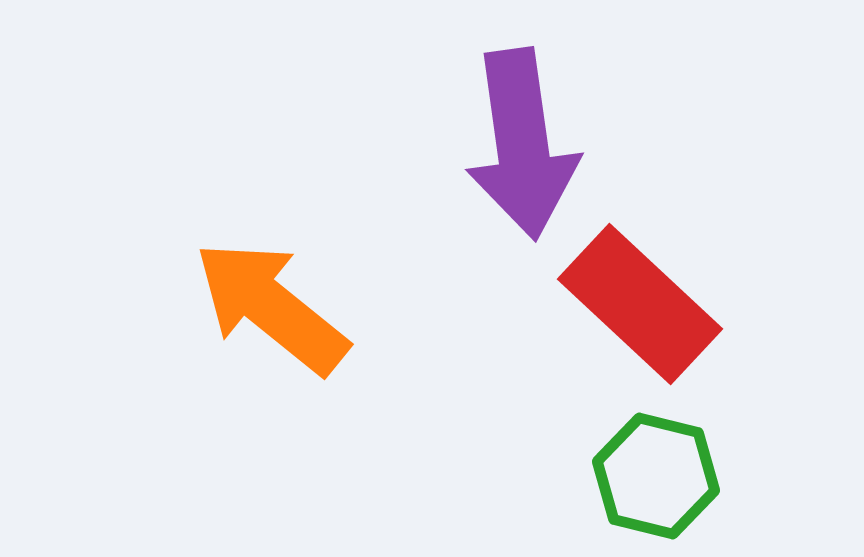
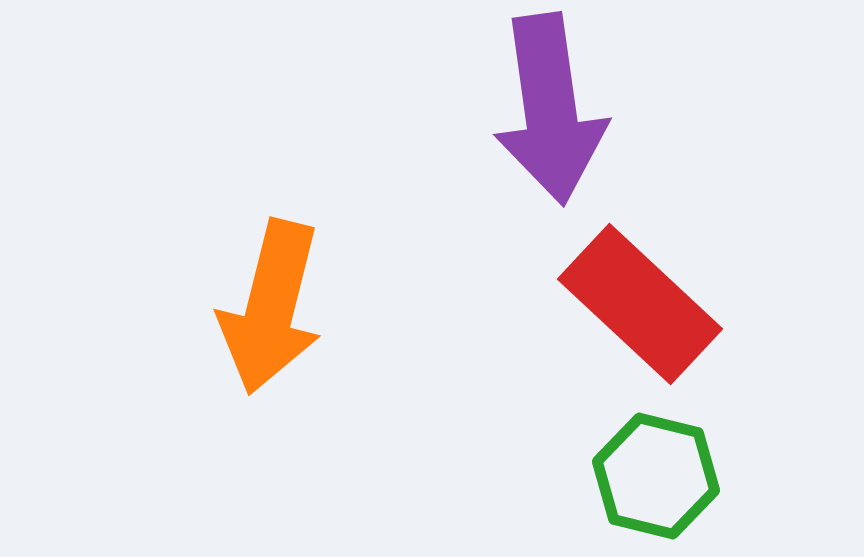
purple arrow: moved 28 px right, 35 px up
orange arrow: rotated 115 degrees counterclockwise
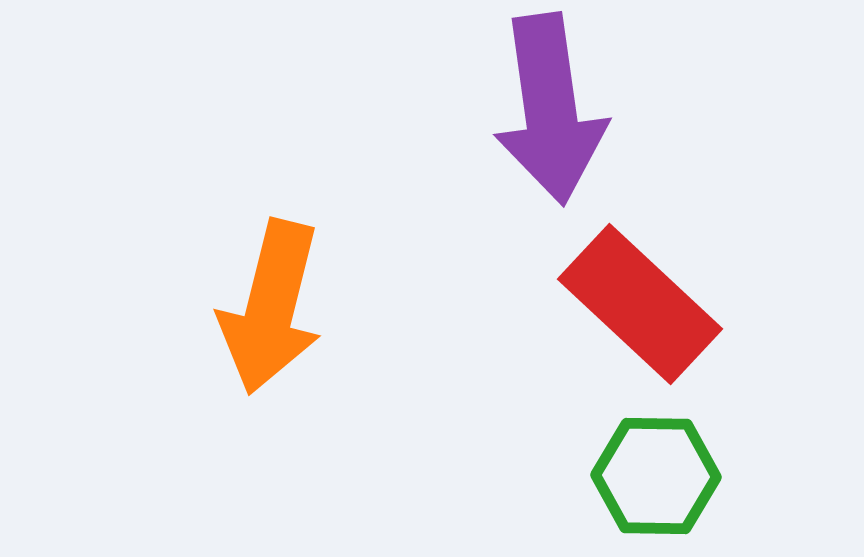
green hexagon: rotated 13 degrees counterclockwise
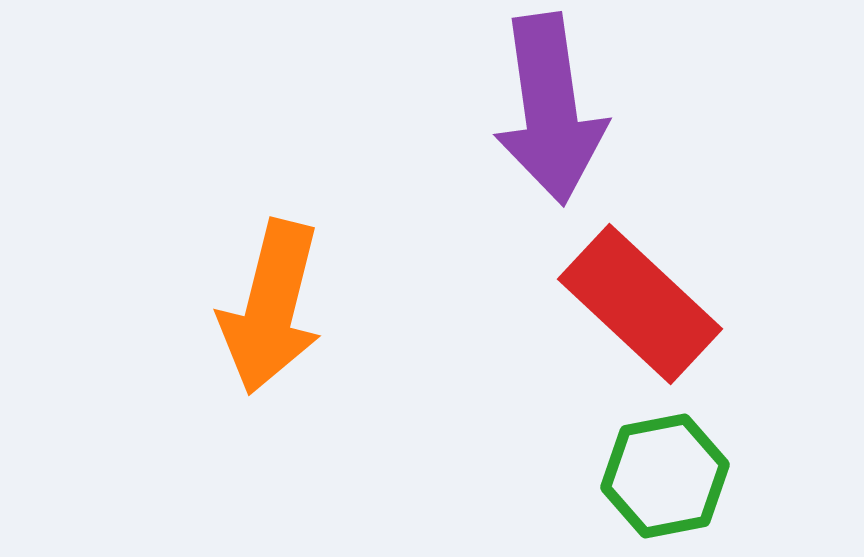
green hexagon: moved 9 px right; rotated 12 degrees counterclockwise
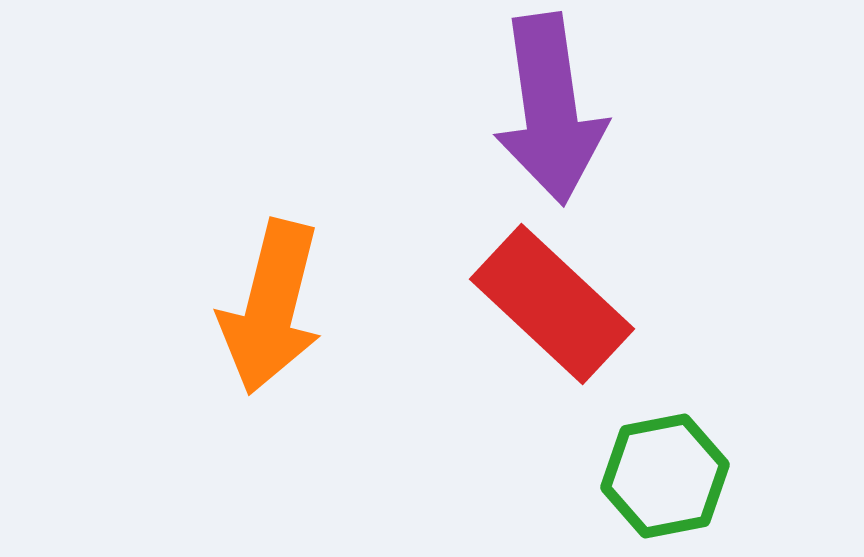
red rectangle: moved 88 px left
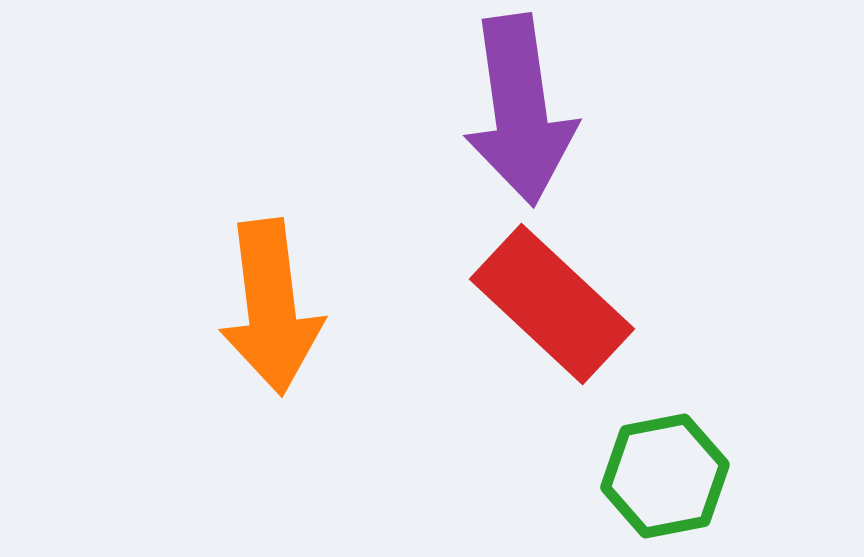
purple arrow: moved 30 px left, 1 px down
orange arrow: rotated 21 degrees counterclockwise
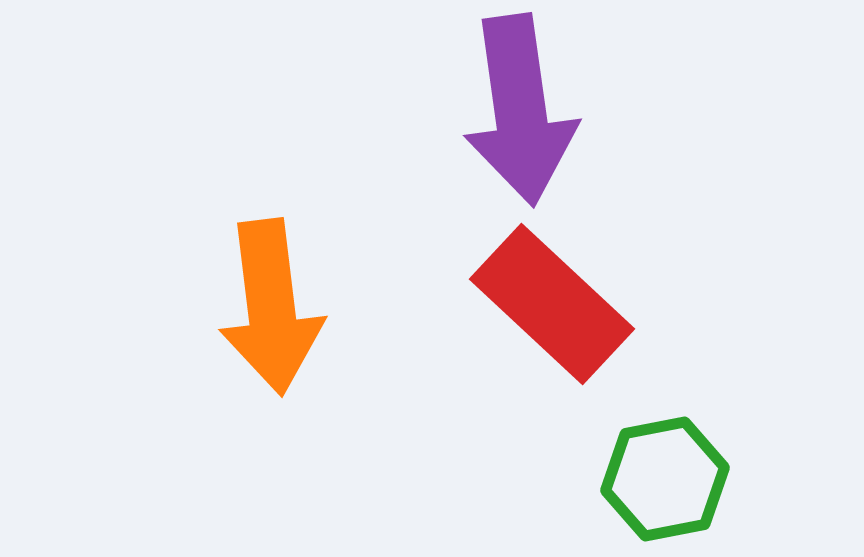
green hexagon: moved 3 px down
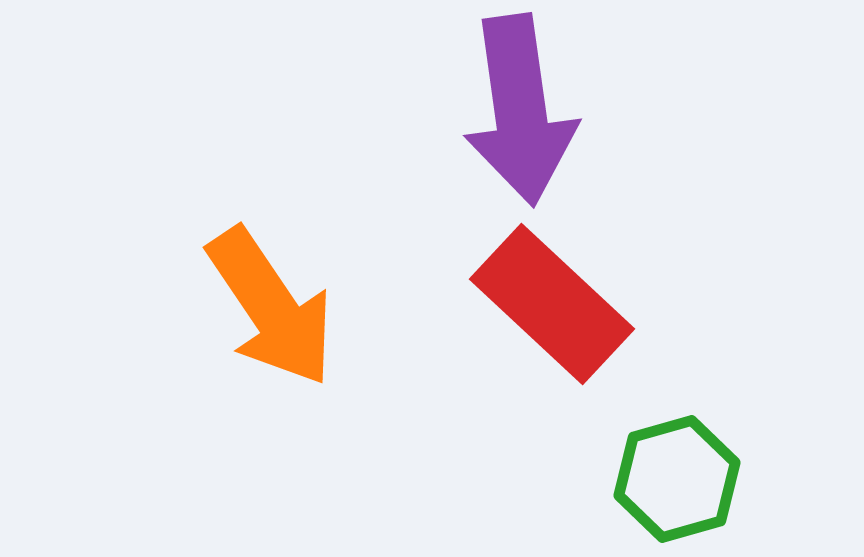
orange arrow: rotated 27 degrees counterclockwise
green hexagon: moved 12 px right; rotated 5 degrees counterclockwise
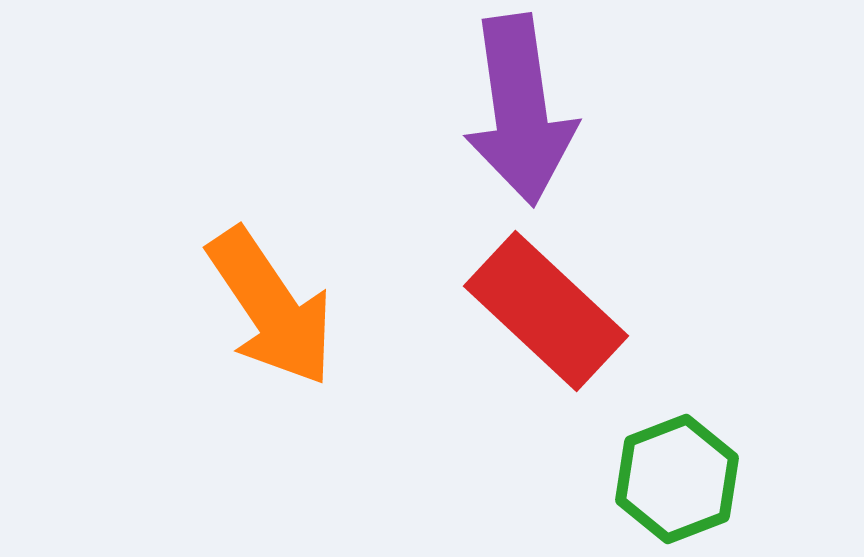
red rectangle: moved 6 px left, 7 px down
green hexagon: rotated 5 degrees counterclockwise
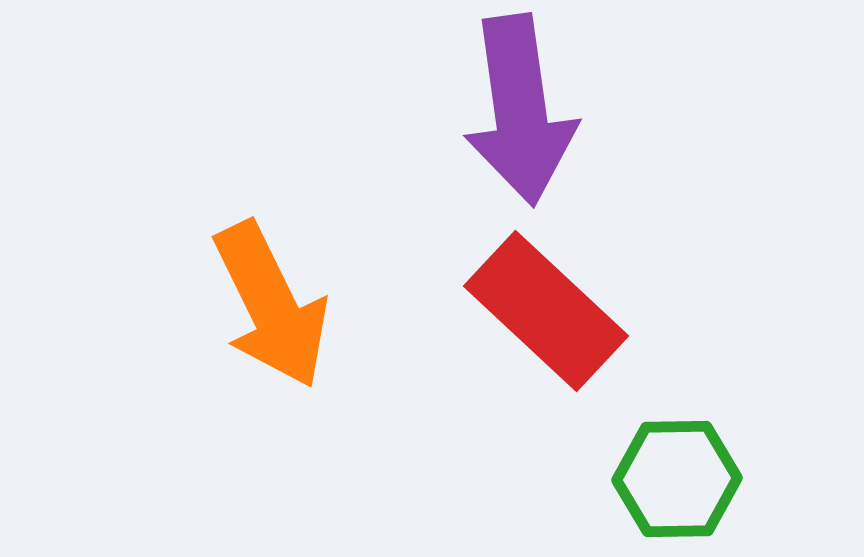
orange arrow: moved 2 px up; rotated 8 degrees clockwise
green hexagon: rotated 20 degrees clockwise
